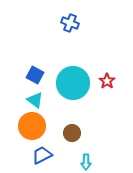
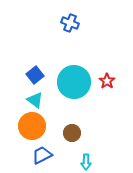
blue square: rotated 24 degrees clockwise
cyan circle: moved 1 px right, 1 px up
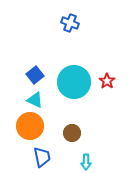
cyan triangle: rotated 12 degrees counterclockwise
orange circle: moved 2 px left
blue trapezoid: moved 2 px down; rotated 105 degrees clockwise
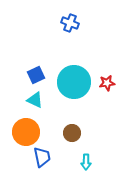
blue square: moved 1 px right; rotated 12 degrees clockwise
red star: moved 2 px down; rotated 28 degrees clockwise
orange circle: moved 4 px left, 6 px down
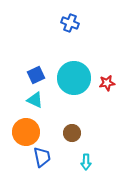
cyan circle: moved 4 px up
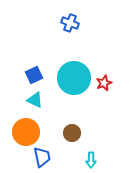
blue square: moved 2 px left
red star: moved 3 px left; rotated 14 degrees counterclockwise
cyan arrow: moved 5 px right, 2 px up
